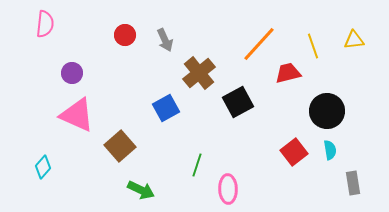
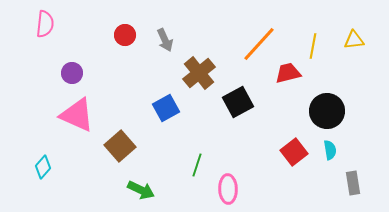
yellow line: rotated 30 degrees clockwise
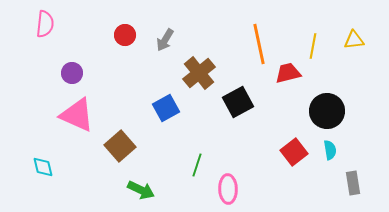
gray arrow: rotated 55 degrees clockwise
orange line: rotated 54 degrees counterclockwise
cyan diamond: rotated 55 degrees counterclockwise
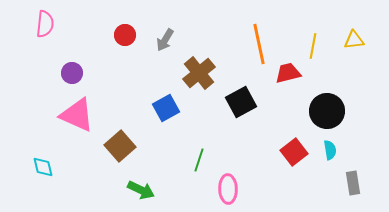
black square: moved 3 px right
green line: moved 2 px right, 5 px up
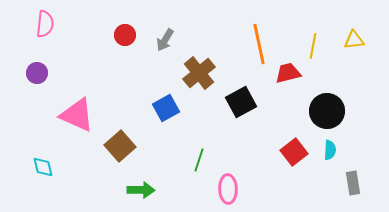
purple circle: moved 35 px left
cyan semicircle: rotated 12 degrees clockwise
green arrow: rotated 24 degrees counterclockwise
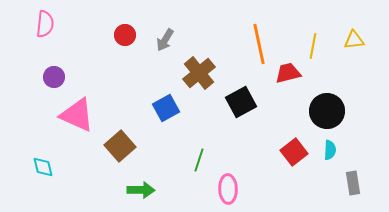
purple circle: moved 17 px right, 4 px down
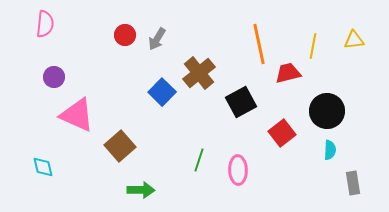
gray arrow: moved 8 px left, 1 px up
blue square: moved 4 px left, 16 px up; rotated 16 degrees counterclockwise
red square: moved 12 px left, 19 px up
pink ellipse: moved 10 px right, 19 px up
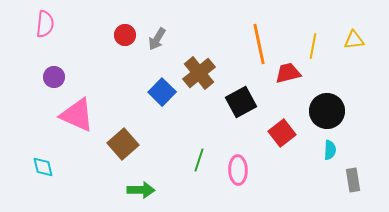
brown square: moved 3 px right, 2 px up
gray rectangle: moved 3 px up
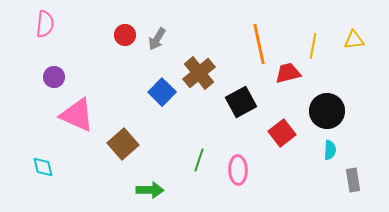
green arrow: moved 9 px right
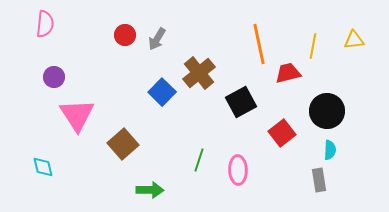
pink triangle: rotated 33 degrees clockwise
gray rectangle: moved 34 px left
